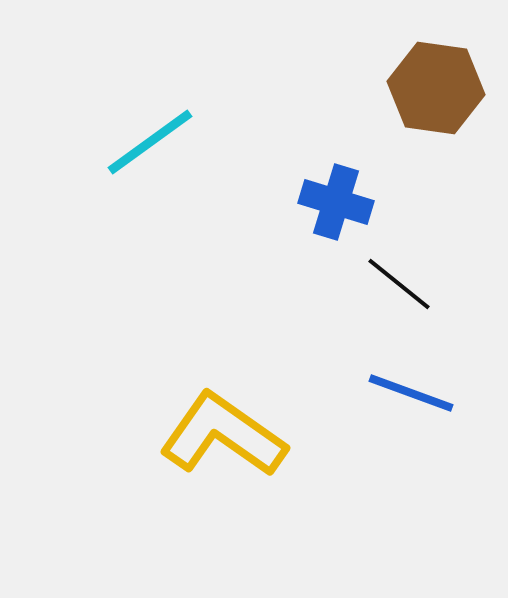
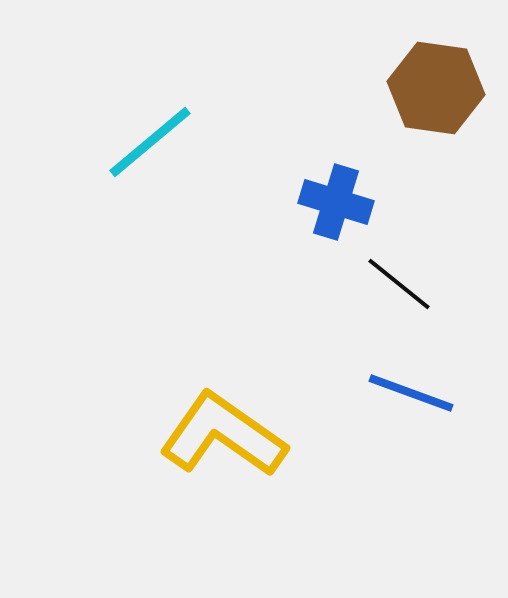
cyan line: rotated 4 degrees counterclockwise
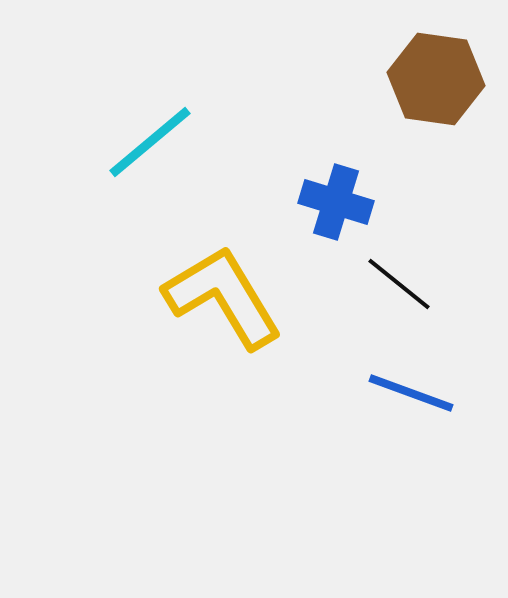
brown hexagon: moved 9 px up
yellow L-shape: moved 138 px up; rotated 24 degrees clockwise
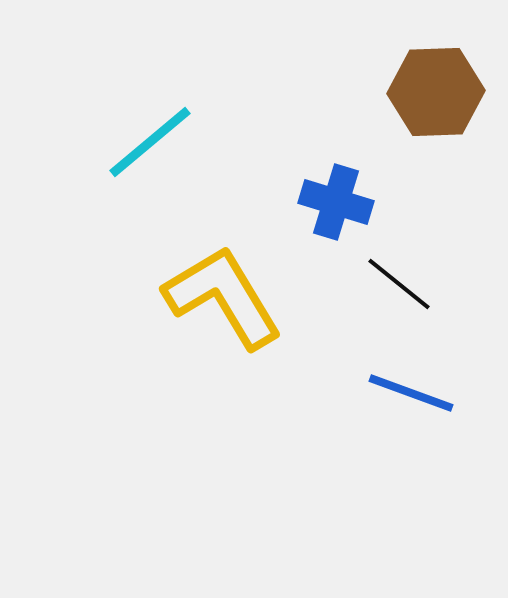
brown hexagon: moved 13 px down; rotated 10 degrees counterclockwise
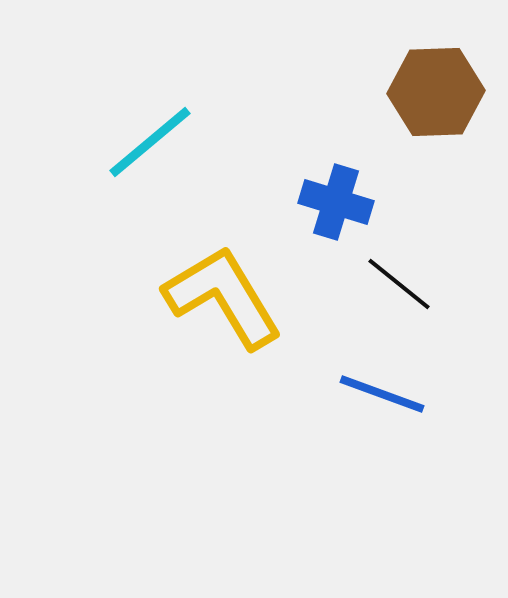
blue line: moved 29 px left, 1 px down
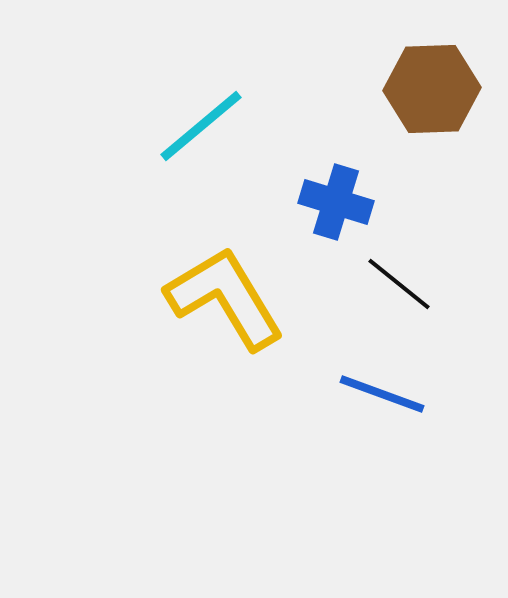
brown hexagon: moved 4 px left, 3 px up
cyan line: moved 51 px right, 16 px up
yellow L-shape: moved 2 px right, 1 px down
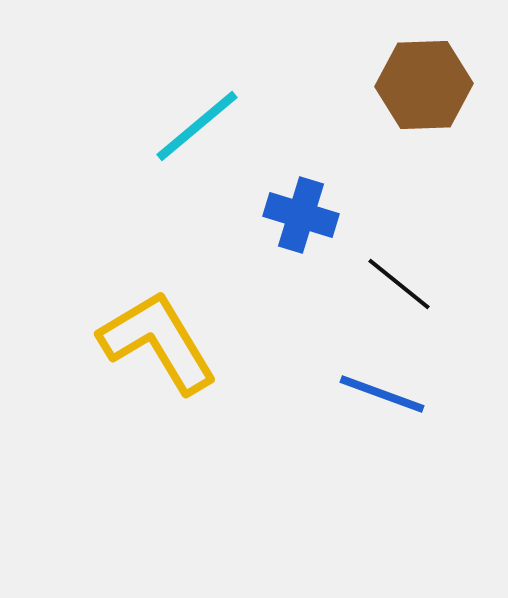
brown hexagon: moved 8 px left, 4 px up
cyan line: moved 4 px left
blue cross: moved 35 px left, 13 px down
yellow L-shape: moved 67 px left, 44 px down
